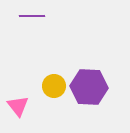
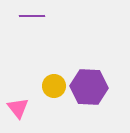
pink triangle: moved 2 px down
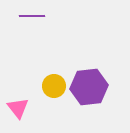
purple hexagon: rotated 9 degrees counterclockwise
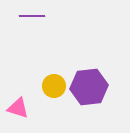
pink triangle: rotated 35 degrees counterclockwise
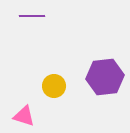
purple hexagon: moved 16 px right, 10 px up
pink triangle: moved 6 px right, 8 px down
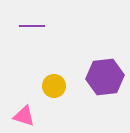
purple line: moved 10 px down
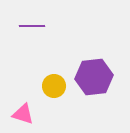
purple hexagon: moved 11 px left
pink triangle: moved 1 px left, 2 px up
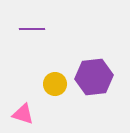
purple line: moved 3 px down
yellow circle: moved 1 px right, 2 px up
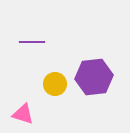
purple line: moved 13 px down
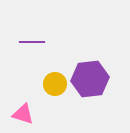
purple hexagon: moved 4 px left, 2 px down
